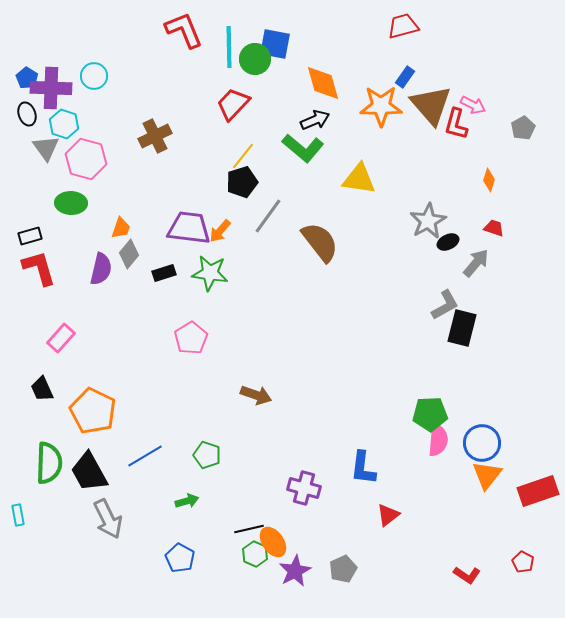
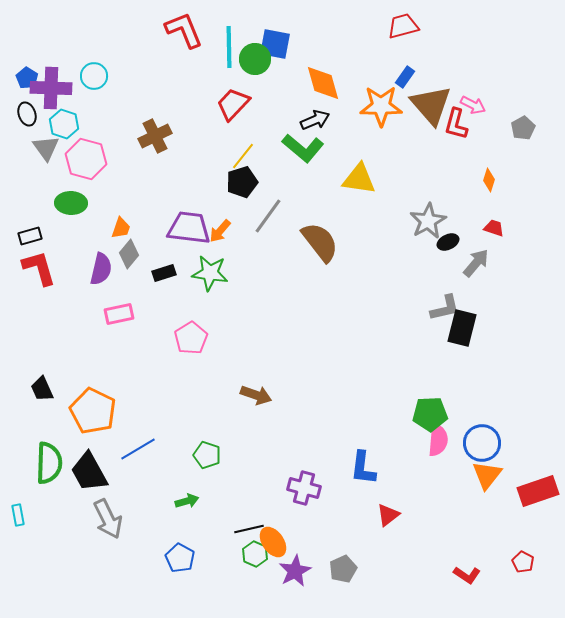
gray L-shape at (445, 305): moved 3 px down; rotated 16 degrees clockwise
pink rectangle at (61, 338): moved 58 px right, 24 px up; rotated 36 degrees clockwise
blue line at (145, 456): moved 7 px left, 7 px up
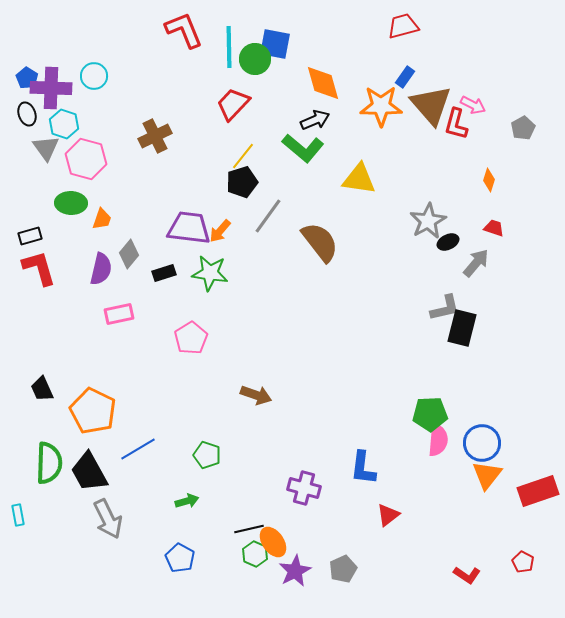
orange trapezoid at (121, 228): moved 19 px left, 9 px up
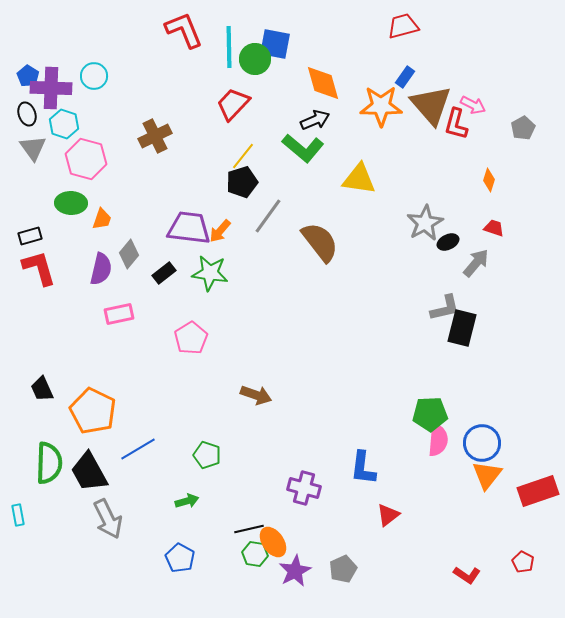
blue pentagon at (27, 78): moved 1 px right, 2 px up
gray triangle at (46, 148): moved 13 px left
gray star at (428, 221): moved 3 px left, 2 px down
black rectangle at (164, 273): rotated 20 degrees counterclockwise
green hexagon at (255, 554): rotated 15 degrees counterclockwise
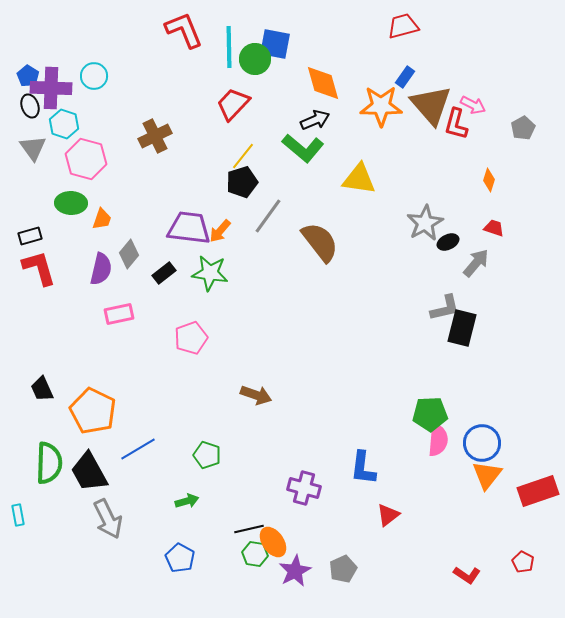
black ellipse at (27, 114): moved 3 px right, 8 px up
pink pentagon at (191, 338): rotated 12 degrees clockwise
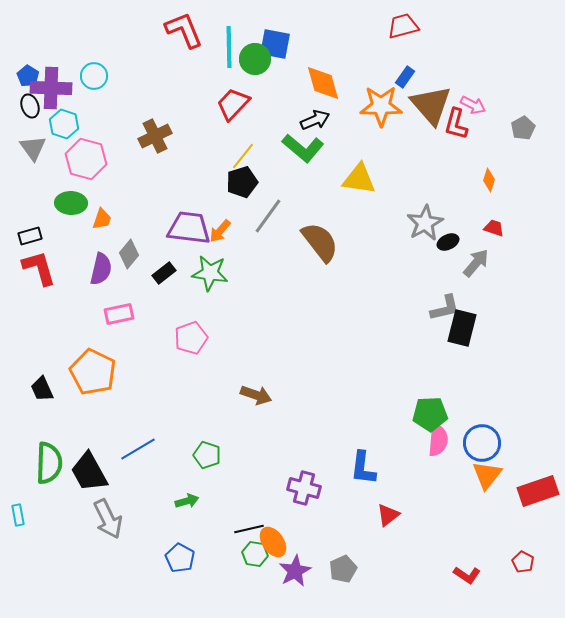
orange pentagon at (93, 411): moved 39 px up
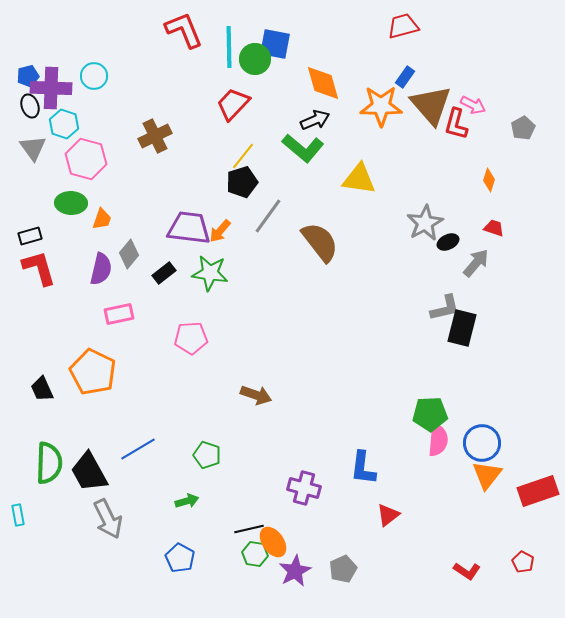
blue pentagon at (28, 76): rotated 25 degrees clockwise
pink pentagon at (191, 338): rotated 16 degrees clockwise
red L-shape at (467, 575): moved 4 px up
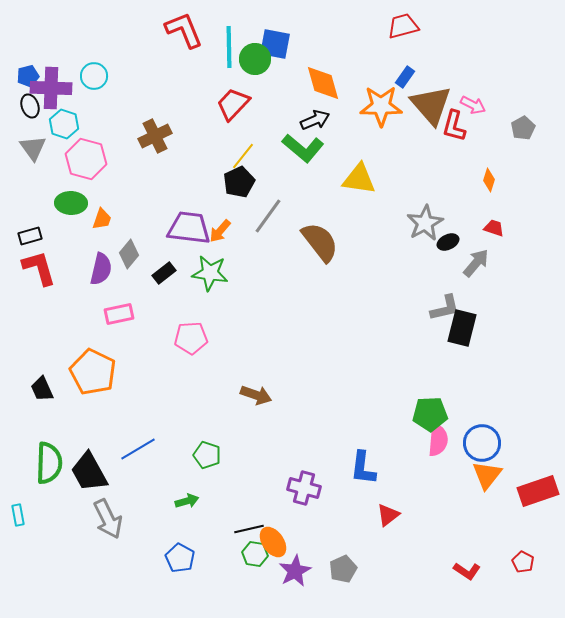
red L-shape at (456, 124): moved 2 px left, 2 px down
black pentagon at (242, 182): moved 3 px left; rotated 8 degrees counterclockwise
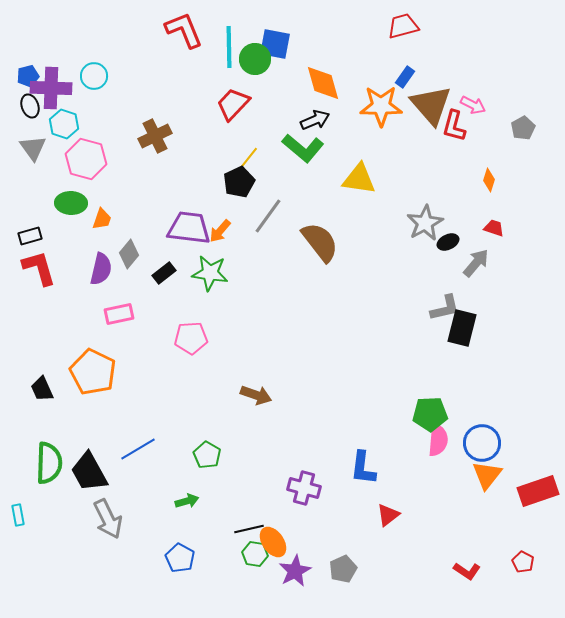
yellow line at (243, 156): moved 4 px right, 4 px down
green pentagon at (207, 455): rotated 12 degrees clockwise
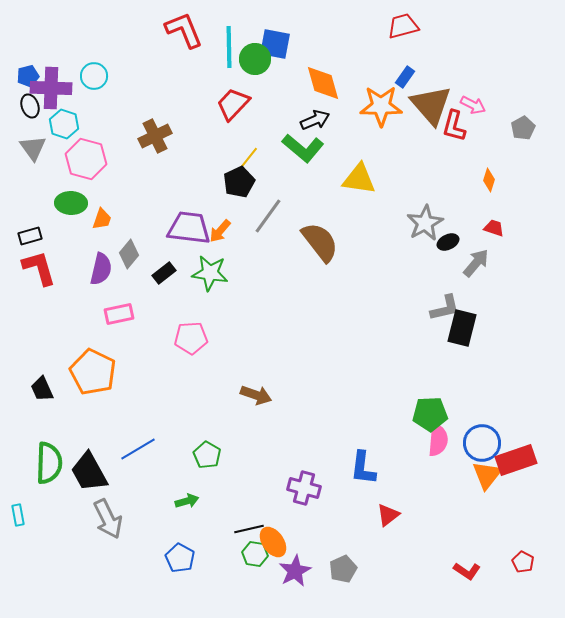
red rectangle at (538, 491): moved 22 px left, 31 px up
